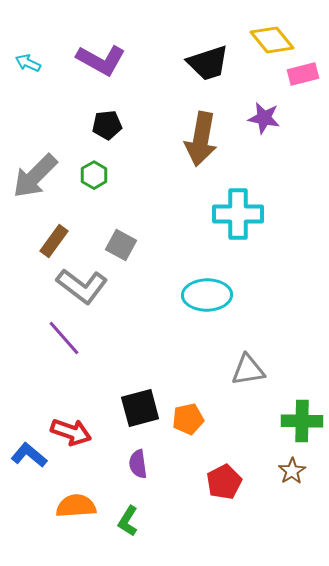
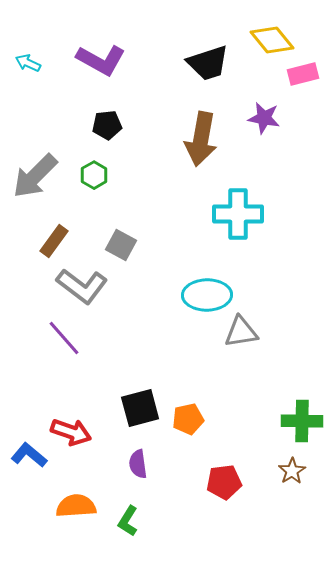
gray triangle: moved 7 px left, 38 px up
red pentagon: rotated 20 degrees clockwise
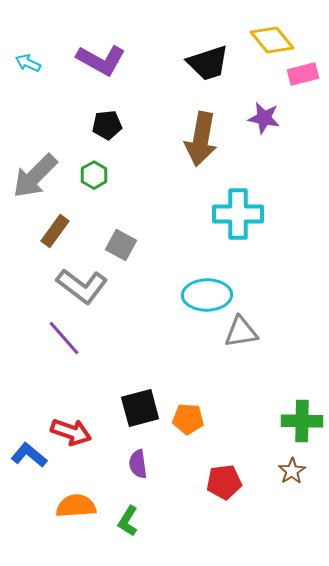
brown rectangle: moved 1 px right, 10 px up
orange pentagon: rotated 16 degrees clockwise
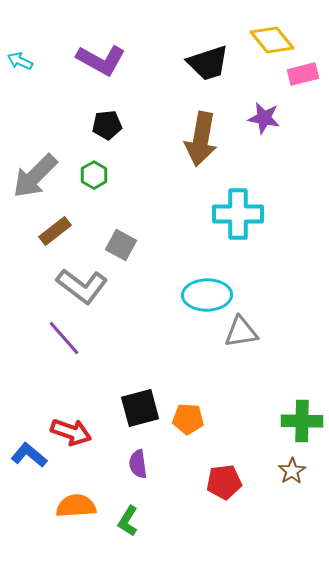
cyan arrow: moved 8 px left, 2 px up
brown rectangle: rotated 16 degrees clockwise
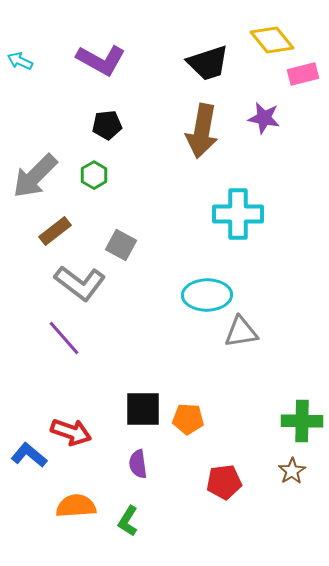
brown arrow: moved 1 px right, 8 px up
gray L-shape: moved 2 px left, 3 px up
black square: moved 3 px right, 1 px down; rotated 15 degrees clockwise
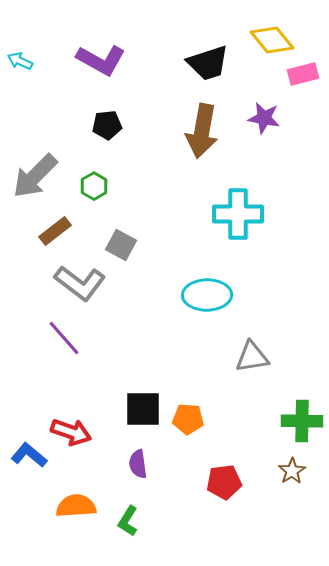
green hexagon: moved 11 px down
gray triangle: moved 11 px right, 25 px down
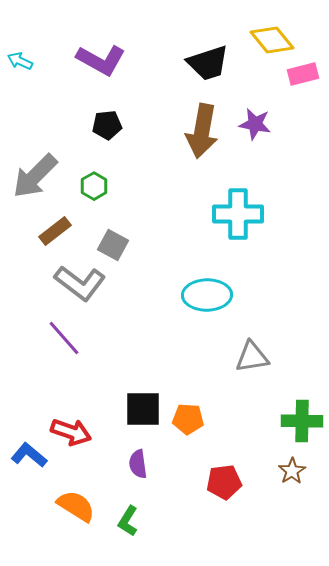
purple star: moved 9 px left, 6 px down
gray square: moved 8 px left
orange semicircle: rotated 36 degrees clockwise
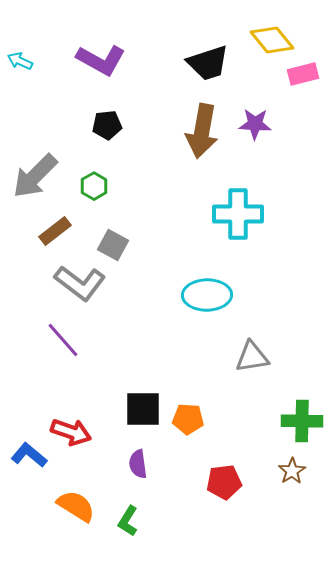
purple star: rotated 8 degrees counterclockwise
purple line: moved 1 px left, 2 px down
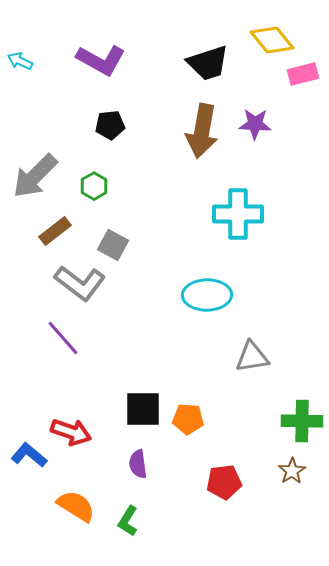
black pentagon: moved 3 px right
purple line: moved 2 px up
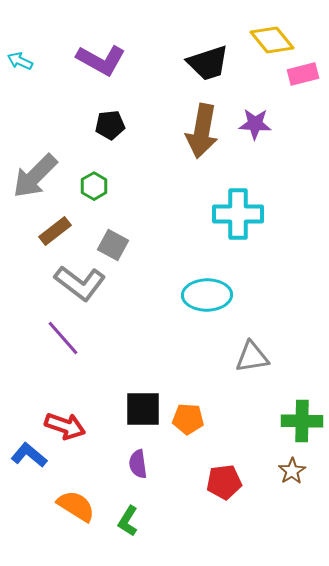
red arrow: moved 6 px left, 6 px up
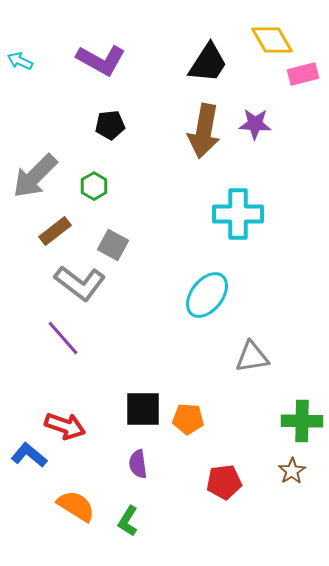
yellow diamond: rotated 9 degrees clockwise
black trapezoid: rotated 39 degrees counterclockwise
brown arrow: moved 2 px right
cyan ellipse: rotated 51 degrees counterclockwise
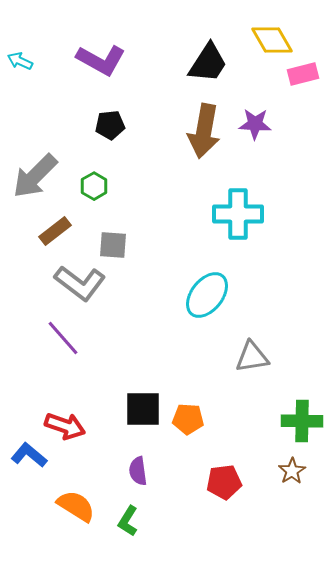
gray square: rotated 24 degrees counterclockwise
purple semicircle: moved 7 px down
